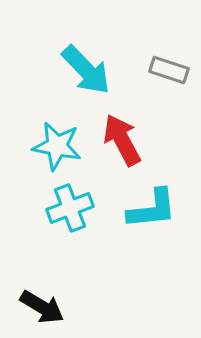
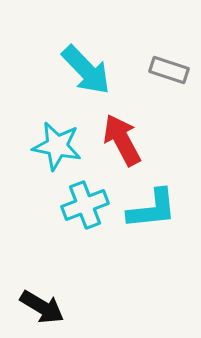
cyan cross: moved 15 px right, 3 px up
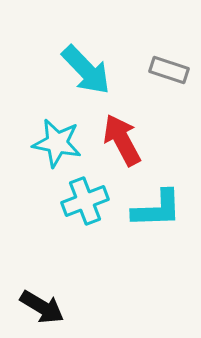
cyan star: moved 3 px up
cyan cross: moved 4 px up
cyan L-shape: moved 5 px right; rotated 4 degrees clockwise
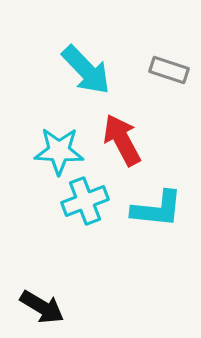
cyan star: moved 2 px right, 8 px down; rotated 9 degrees counterclockwise
cyan L-shape: rotated 8 degrees clockwise
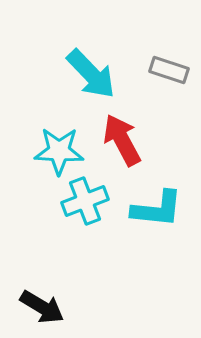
cyan arrow: moved 5 px right, 4 px down
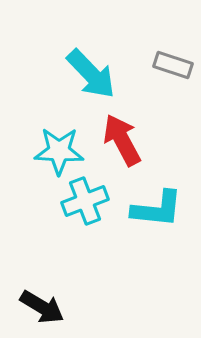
gray rectangle: moved 4 px right, 5 px up
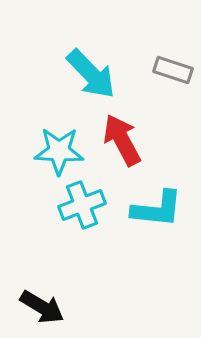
gray rectangle: moved 5 px down
cyan cross: moved 3 px left, 4 px down
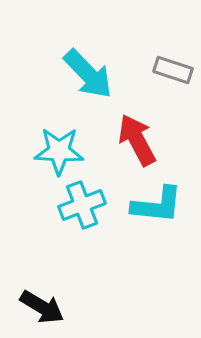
cyan arrow: moved 3 px left
red arrow: moved 15 px right
cyan L-shape: moved 4 px up
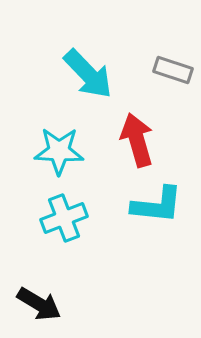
red arrow: rotated 12 degrees clockwise
cyan cross: moved 18 px left, 13 px down
black arrow: moved 3 px left, 3 px up
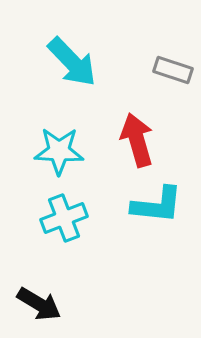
cyan arrow: moved 16 px left, 12 px up
